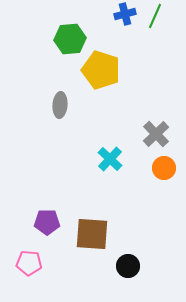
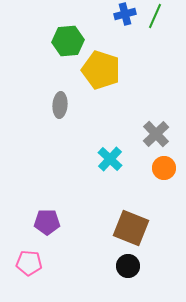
green hexagon: moved 2 px left, 2 px down
brown square: moved 39 px right, 6 px up; rotated 18 degrees clockwise
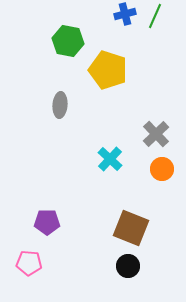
green hexagon: rotated 16 degrees clockwise
yellow pentagon: moved 7 px right
orange circle: moved 2 px left, 1 px down
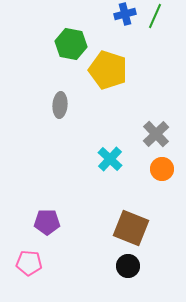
green hexagon: moved 3 px right, 3 px down
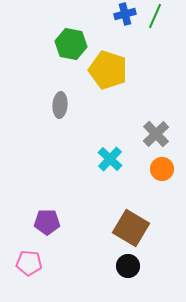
brown square: rotated 9 degrees clockwise
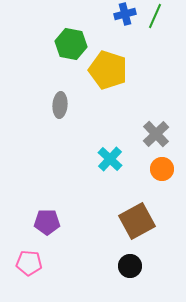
brown square: moved 6 px right, 7 px up; rotated 30 degrees clockwise
black circle: moved 2 px right
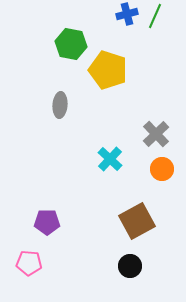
blue cross: moved 2 px right
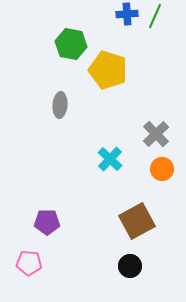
blue cross: rotated 10 degrees clockwise
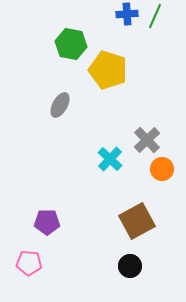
gray ellipse: rotated 25 degrees clockwise
gray cross: moved 9 px left, 6 px down
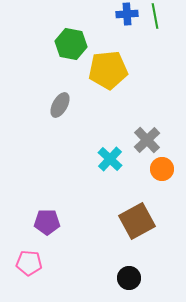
green line: rotated 35 degrees counterclockwise
yellow pentagon: rotated 24 degrees counterclockwise
black circle: moved 1 px left, 12 px down
